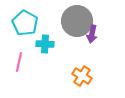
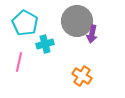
cyan cross: rotated 18 degrees counterclockwise
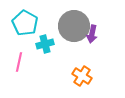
gray circle: moved 3 px left, 5 px down
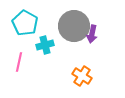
cyan cross: moved 1 px down
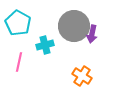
cyan pentagon: moved 7 px left
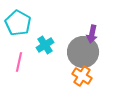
gray circle: moved 9 px right, 26 px down
cyan cross: rotated 18 degrees counterclockwise
